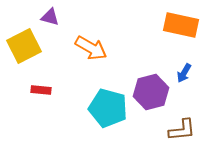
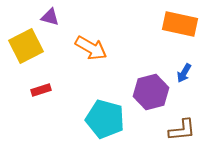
orange rectangle: moved 1 px left, 1 px up
yellow square: moved 2 px right
red rectangle: rotated 24 degrees counterclockwise
cyan pentagon: moved 3 px left, 11 px down
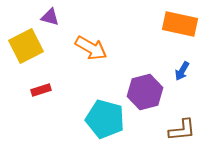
blue arrow: moved 2 px left, 2 px up
purple hexagon: moved 6 px left
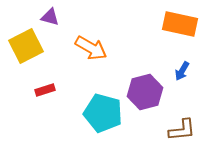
red rectangle: moved 4 px right
cyan pentagon: moved 2 px left, 6 px up
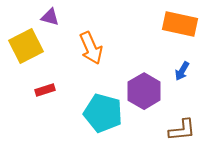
orange arrow: rotated 36 degrees clockwise
purple hexagon: moved 1 px left, 1 px up; rotated 16 degrees counterclockwise
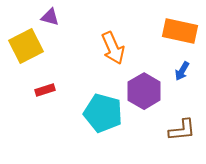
orange rectangle: moved 7 px down
orange arrow: moved 22 px right
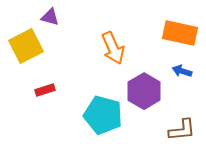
orange rectangle: moved 2 px down
blue arrow: rotated 78 degrees clockwise
cyan pentagon: moved 2 px down
